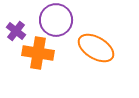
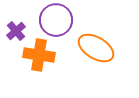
purple cross: rotated 12 degrees clockwise
orange cross: moved 1 px right, 2 px down
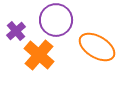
orange ellipse: moved 1 px right, 1 px up
orange cross: rotated 32 degrees clockwise
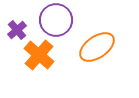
purple cross: moved 1 px right, 1 px up
orange ellipse: rotated 66 degrees counterclockwise
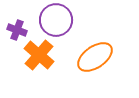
purple cross: rotated 30 degrees counterclockwise
orange ellipse: moved 2 px left, 10 px down
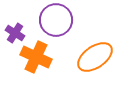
purple cross: moved 2 px left, 3 px down; rotated 12 degrees clockwise
orange cross: moved 3 px left, 2 px down; rotated 16 degrees counterclockwise
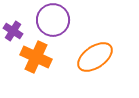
purple circle: moved 3 px left
purple cross: moved 2 px left, 2 px up
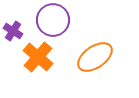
orange cross: moved 2 px right; rotated 16 degrees clockwise
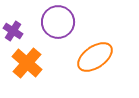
purple circle: moved 5 px right, 2 px down
orange cross: moved 11 px left, 6 px down
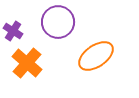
orange ellipse: moved 1 px right, 1 px up
